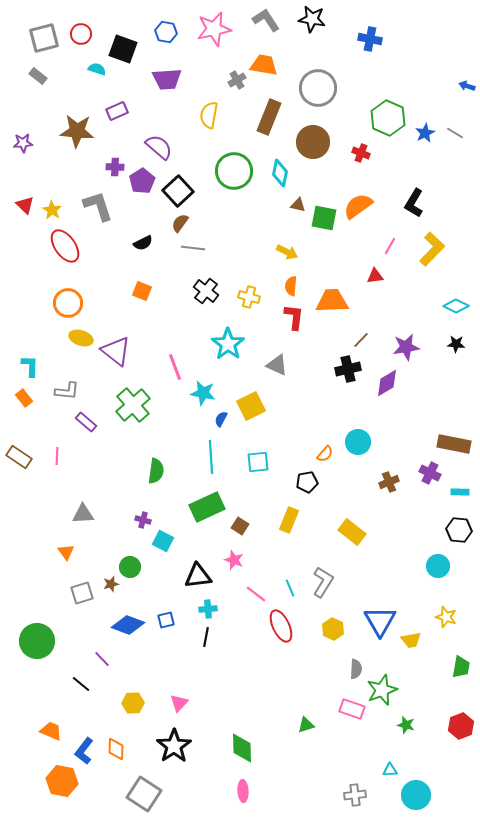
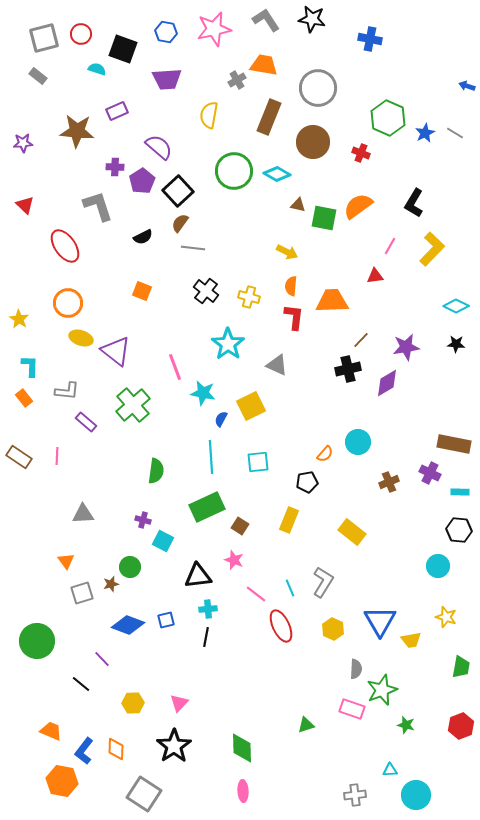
cyan diamond at (280, 173): moved 3 px left, 1 px down; rotated 72 degrees counterclockwise
yellow star at (52, 210): moved 33 px left, 109 px down
black semicircle at (143, 243): moved 6 px up
orange triangle at (66, 552): moved 9 px down
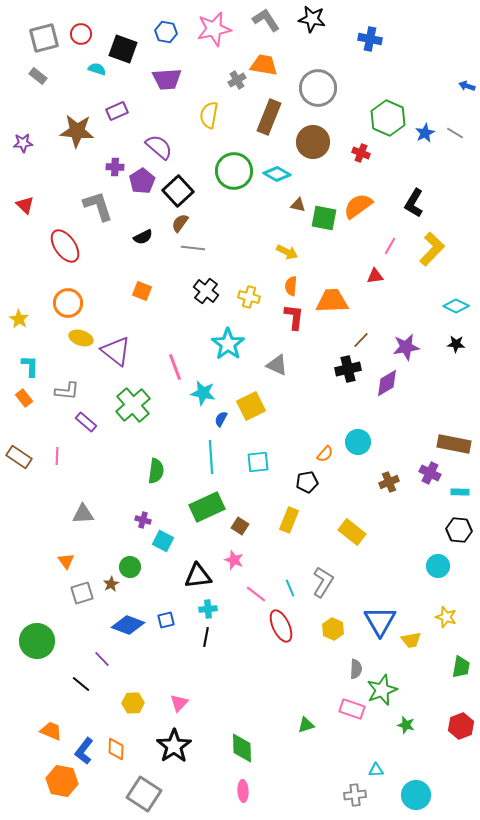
brown star at (111, 584): rotated 14 degrees counterclockwise
cyan triangle at (390, 770): moved 14 px left
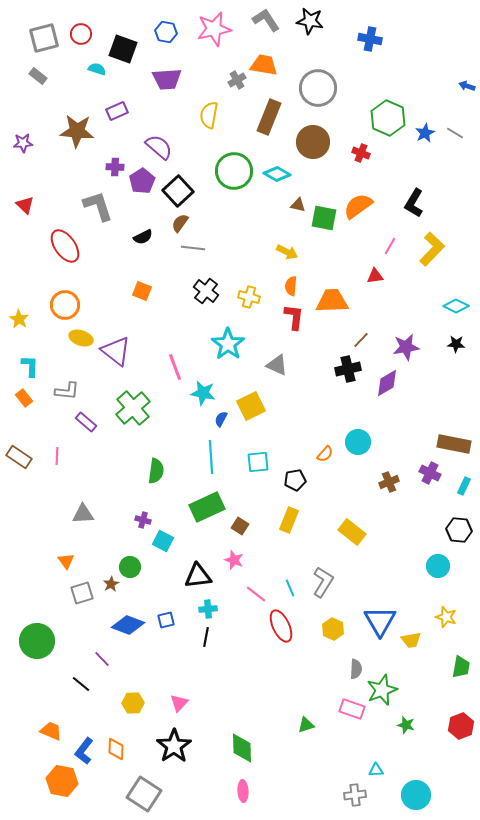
black star at (312, 19): moved 2 px left, 2 px down
orange circle at (68, 303): moved 3 px left, 2 px down
green cross at (133, 405): moved 3 px down
black pentagon at (307, 482): moved 12 px left, 2 px up
cyan rectangle at (460, 492): moved 4 px right, 6 px up; rotated 66 degrees counterclockwise
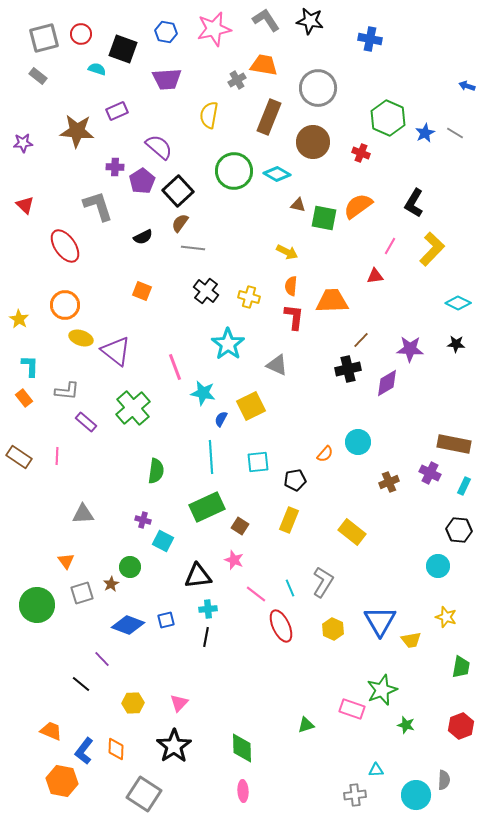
cyan diamond at (456, 306): moved 2 px right, 3 px up
purple star at (406, 347): moved 4 px right, 2 px down; rotated 12 degrees clockwise
green circle at (37, 641): moved 36 px up
gray semicircle at (356, 669): moved 88 px right, 111 px down
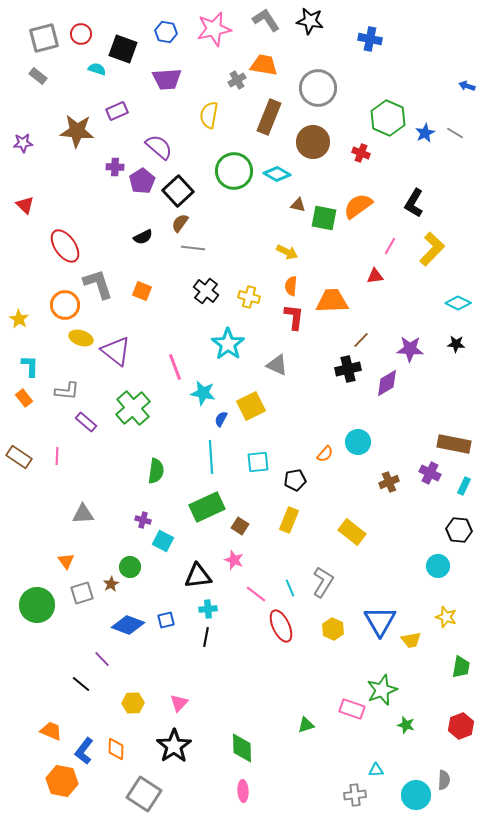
gray L-shape at (98, 206): moved 78 px down
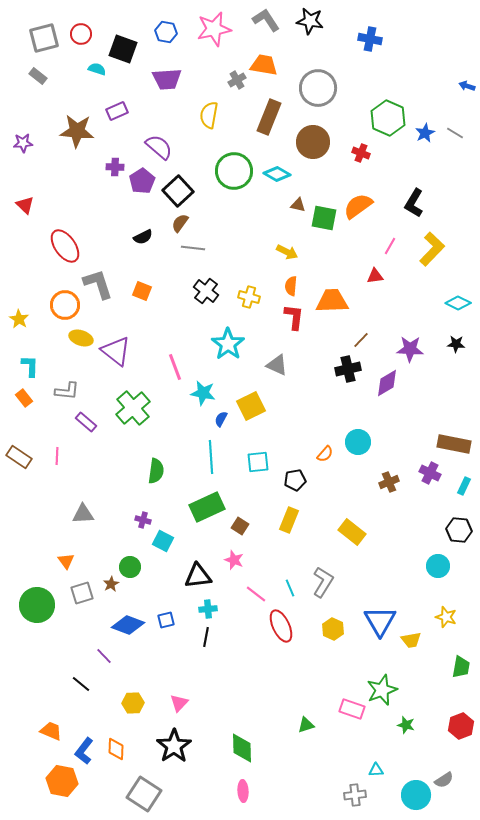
purple line at (102, 659): moved 2 px right, 3 px up
gray semicircle at (444, 780): rotated 54 degrees clockwise
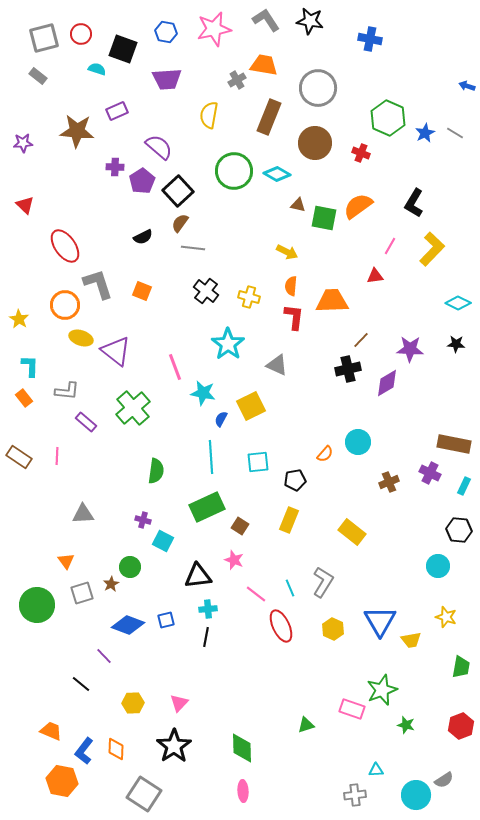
brown circle at (313, 142): moved 2 px right, 1 px down
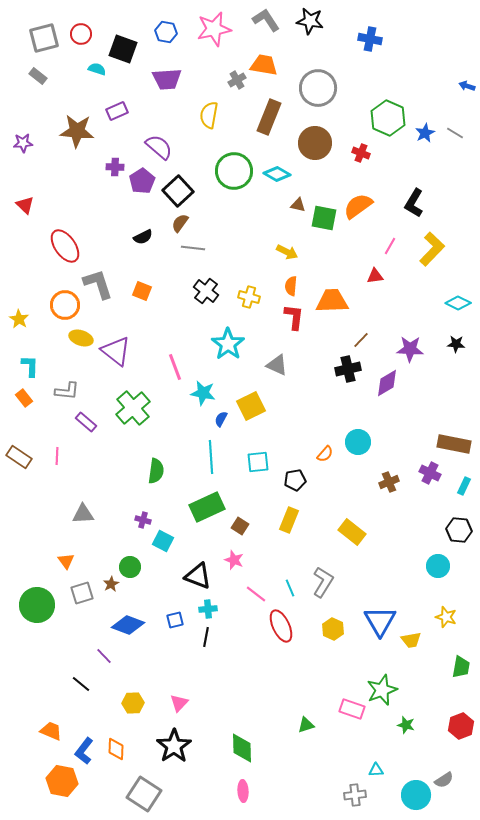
black triangle at (198, 576): rotated 28 degrees clockwise
blue square at (166, 620): moved 9 px right
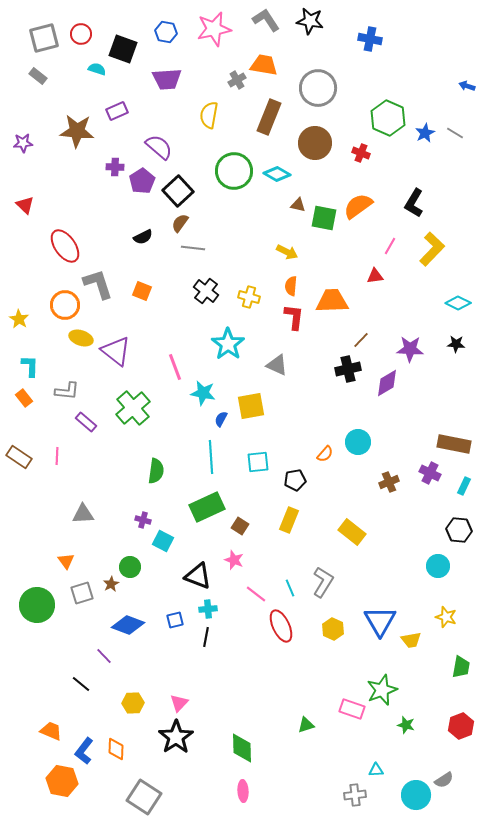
yellow square at (251, 406): rotated 16 degrees clockwise
black star at (174, 746): moved 2 px right, 9 px up
gray square at (144, 794): moved 3 px down
